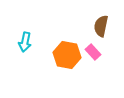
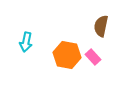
cyan arrow: moved 1 px right
pink rectangle: moved 5 px down
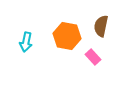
orange hexagon: moved 19 px up
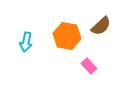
brown semicircle: rotated 145 degrees counterclockwise
pink rectangle: moved 4 px left, 9 px down
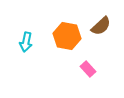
pink rectangle: moved 1 px left, 3 px down
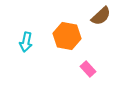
brown semicircle: moved 10 px up
